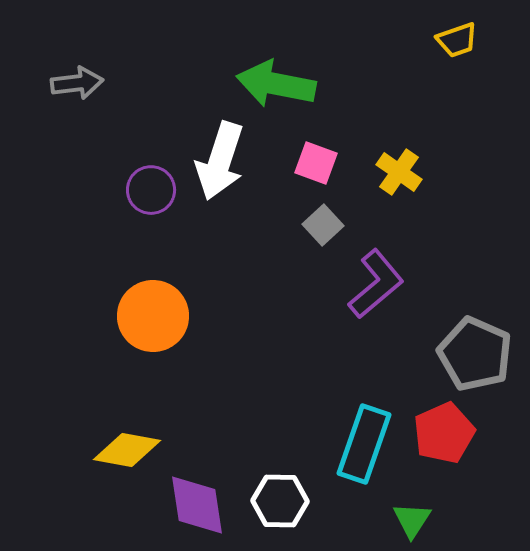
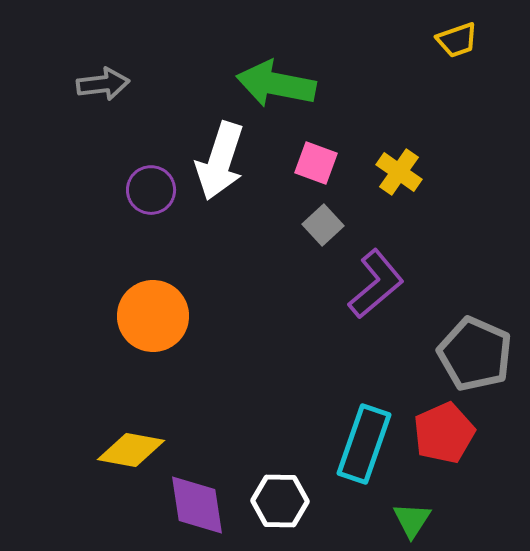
gray arrow: moved 26 px right, 1 px down
yellow diamond: moved 4 px right
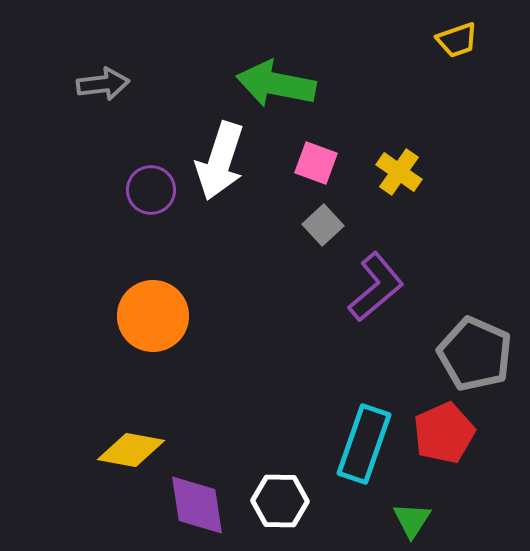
purple L-shape: moved 3 px down
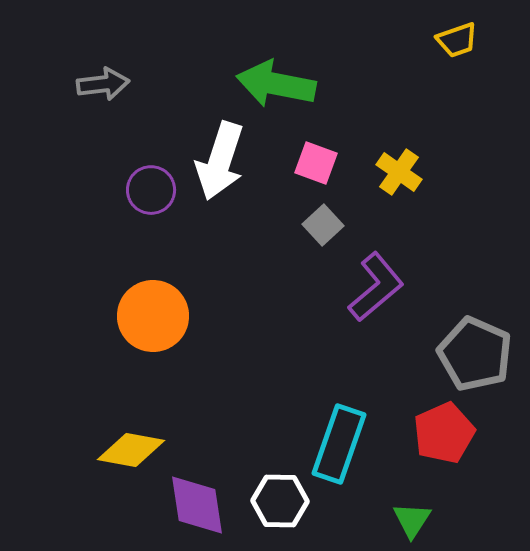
cyan rectangle: moved 25 px left
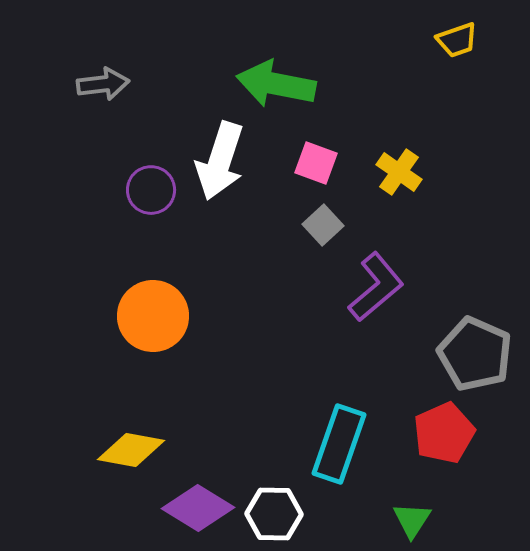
white hexagon: moved 6 px left, 13 px down
purple diamond: moved 1 px right, 3 px down; rotated 50 degrees counterclockwise
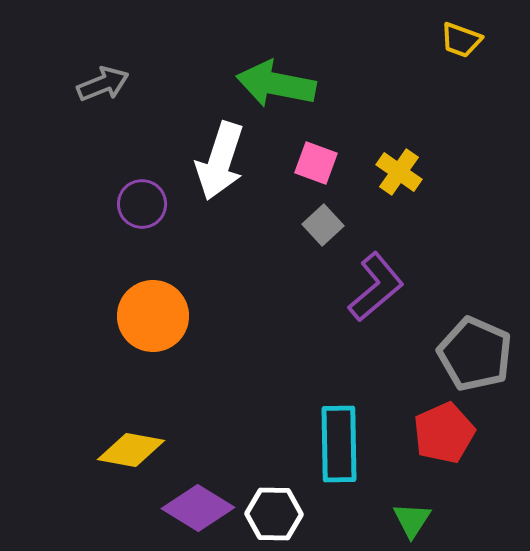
yellow trapezoid: moved 4 px right; rotated 39 degrees clockwise
gray arrow: rotated 15 degrees counterclockwise
purple circle: moved 9 px left, 14 px down
cyan rectangle: rotated 20 degrees counterclockwise
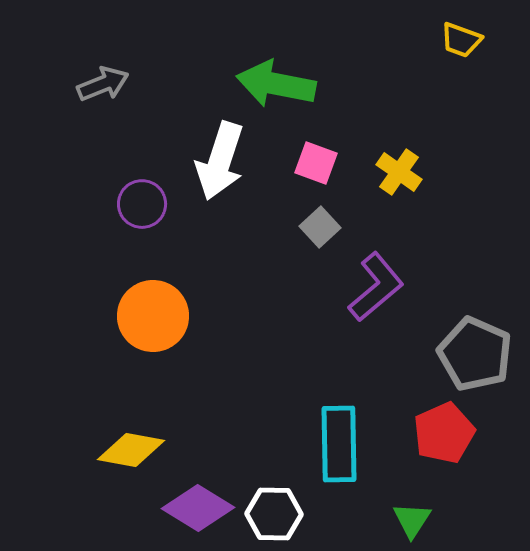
gray square: moved 3 px left, 2 px down
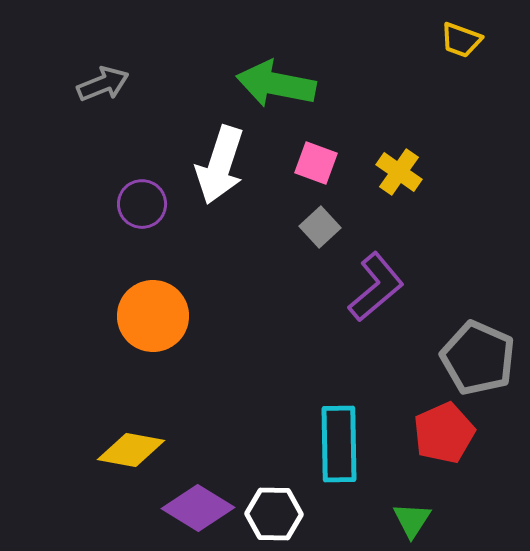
white arrow: moved 4 px down
gray pentagon: moved 3 px right, 4 px down
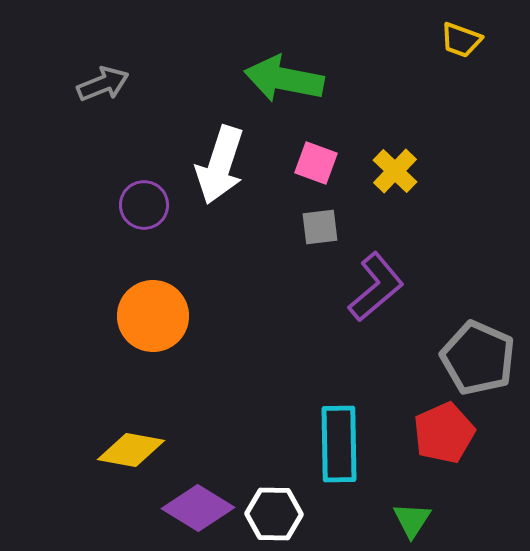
green arrow: moved 8 px right, 5 px up
yellow cross: moved 4 px left, 1 px up; rotated 9 degrees clockwise
purple circle: moved 2 px right, 1 px down
gray square: rotated 36 degrees clockwise
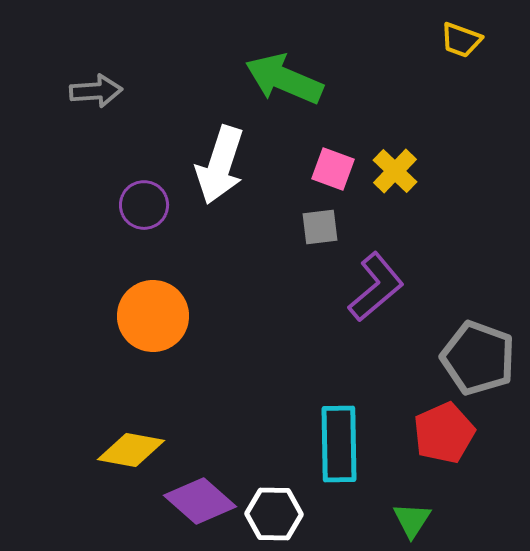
green arrow: rotated 12 degrees clockwise
gray arrow: moved 7 px left, 7 px down; rotated 18 degrees clockwise
pink square: moved 17 px right, 6 px down
gray pentagon: rotated 4 degrees counterclockwise
purple diamond: moved 2 px right, 7 px up; rotated 10 degrees clockwise
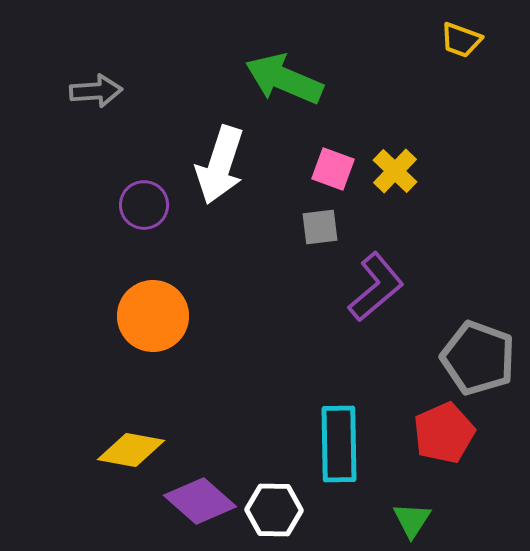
white hexagon: moved 4 px up
